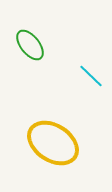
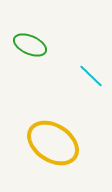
green ellipse: rotated 28 degrees counterclockwise
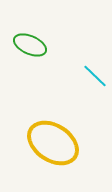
cyan line: moved 4 px right
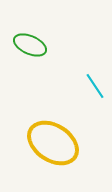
cyan line: moved 10 px down; rotated 12 degrees clockwise
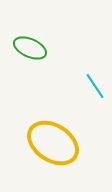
green ellipse: moved 3 px down
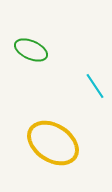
green ellipse: moved 1 px right, 2 px down
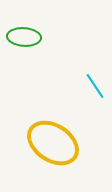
green ellipse: moved 7 px left, 13 px up; rotated 20 degrees counterclockwise
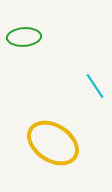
green ellipse: rotated 8 degrees counterclockwise
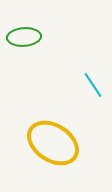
cyan line: moved 2 px left, 1 px up
